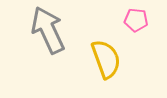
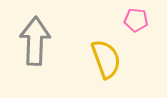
gray arrow: moved 13 px left, 11 px down; rotated 27 degrees clockwise
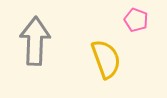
pink pentagon: rotated 15 degrees clockwise
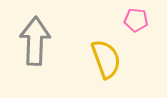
pink pentagon: rotated 15 degrees counterclockwise
